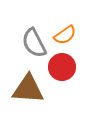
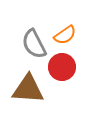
gray semicircle: moved 1 px down
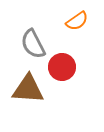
orange semicircle: moved 12 px right, 14 px up
gray semicircle: moved 1 px left
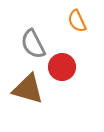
orange semicircle: rotated 100 degrees clockwise
brown triangle: rotated 12 degrees clockwise
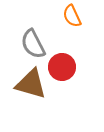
orange semicircle: moved 5 px left, 5 px up
brown triangle: moved 3 px right, 5 px up
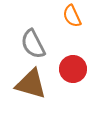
red circle: moved 11 px right, 2 px down
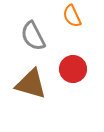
gray semicircle: moved 8 px up
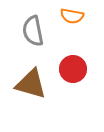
orange semicircle: rotated 55 degrees counterclockwise
gray semicircle: moved 5 px up; rotated 16 degrees clockwise
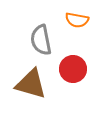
orange semicircle: moved 5 px right, 4 px down
gray semicircle: moved 8 px right, 9 px down
